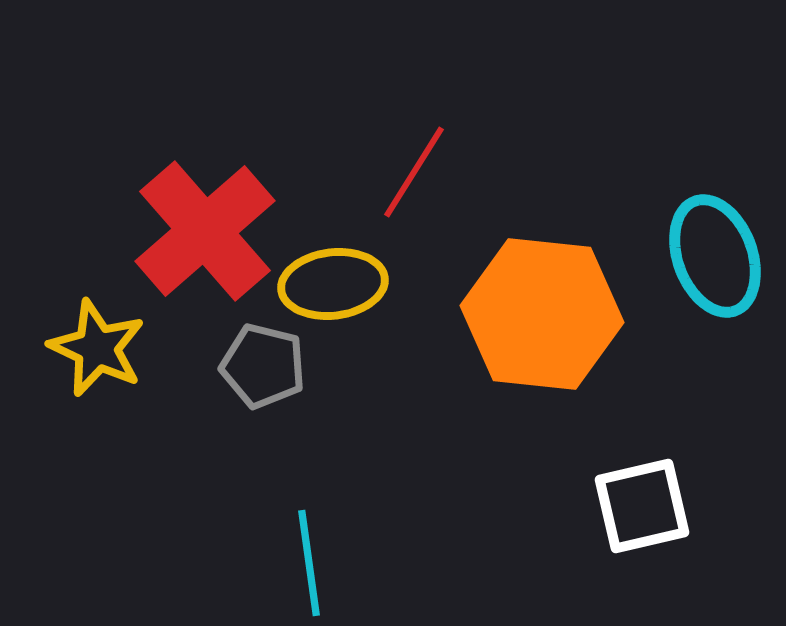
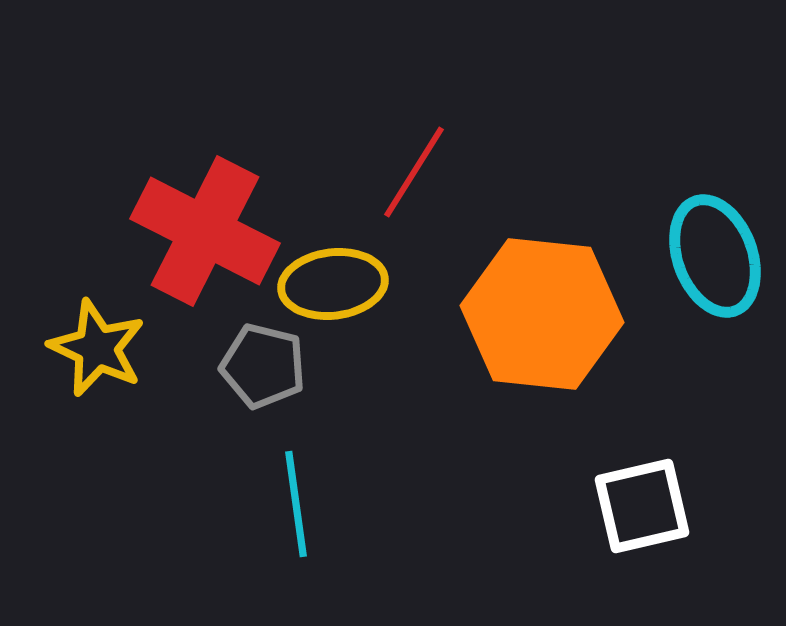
red cross: rotated 22 degrees counterclockwise
cyan line: moved 13 px left, 59 px up
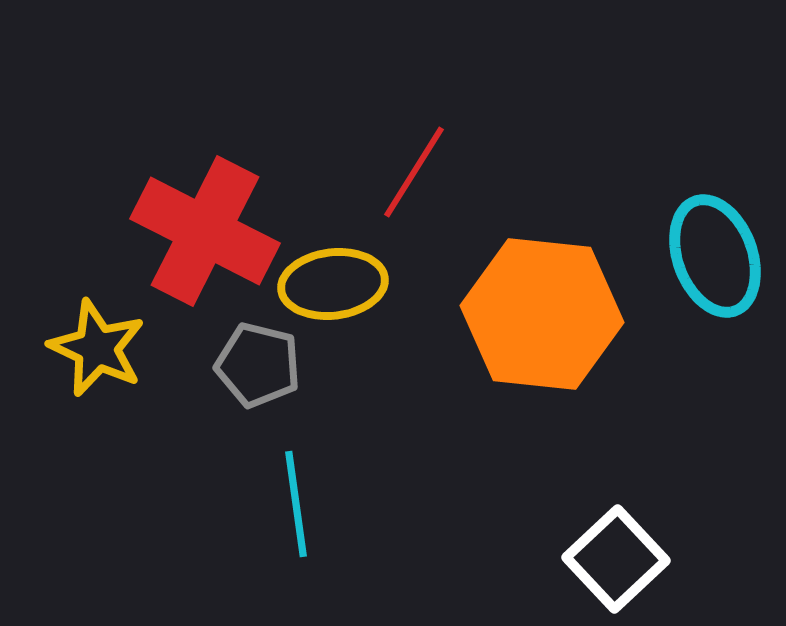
gray pentagon: moved 5 px left, 1 px up
white square: moved 26 px left, 53 px down; rotated 30 degrees counterclockwise
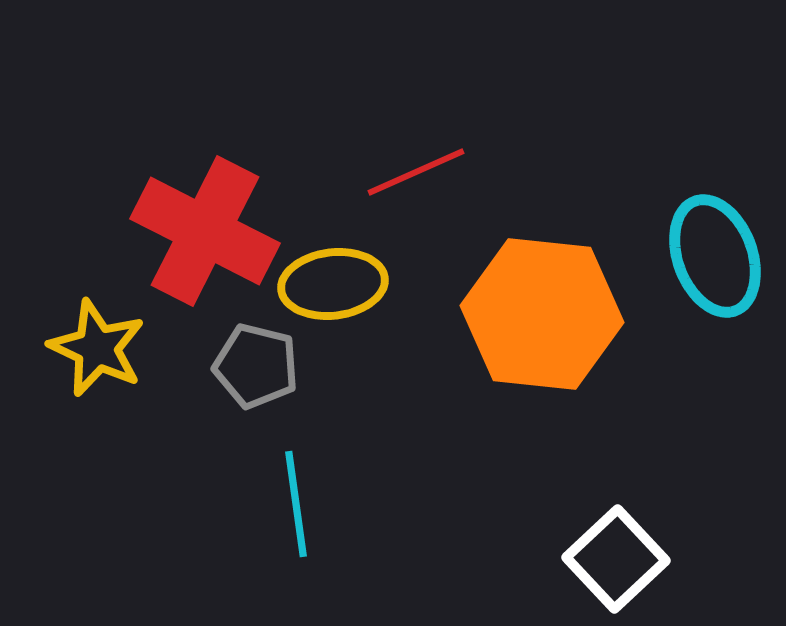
red line: moved 2 px right; rotated 34 degrees clockwise
gray pentagon: moved 2 px left, 1 px down
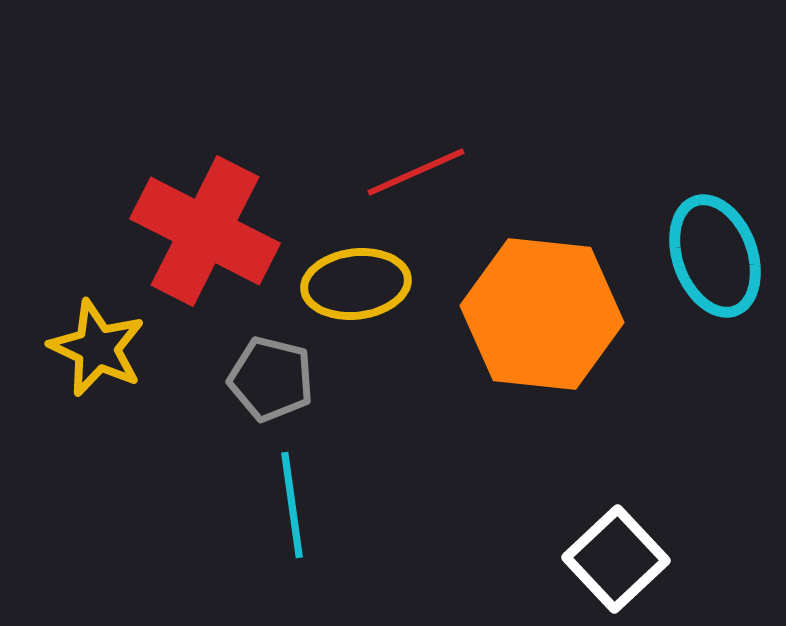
yellow ellipse: moved 23 px right
gray pentagon: moved 15 px right, 13 px down
cyan line: moved 4 px left, 1 px down
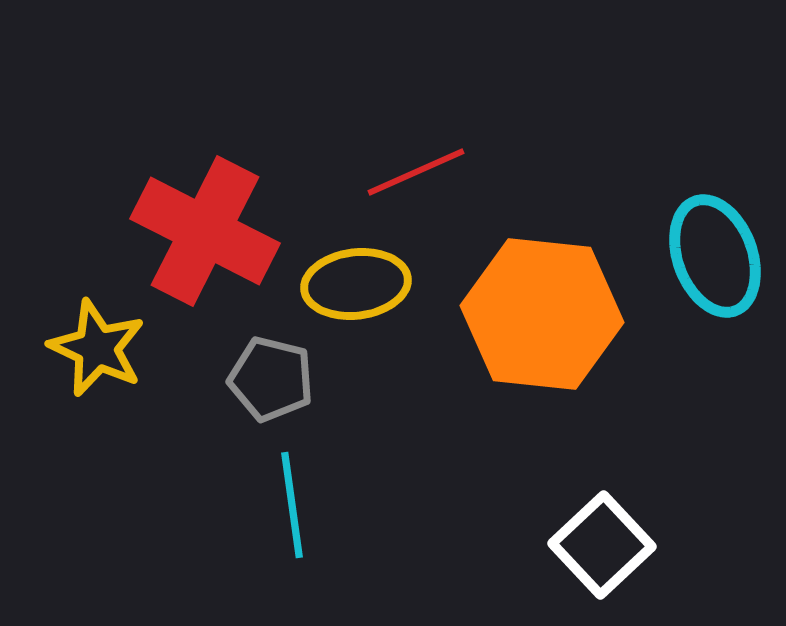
white square: moved 14 px left, 14 px up
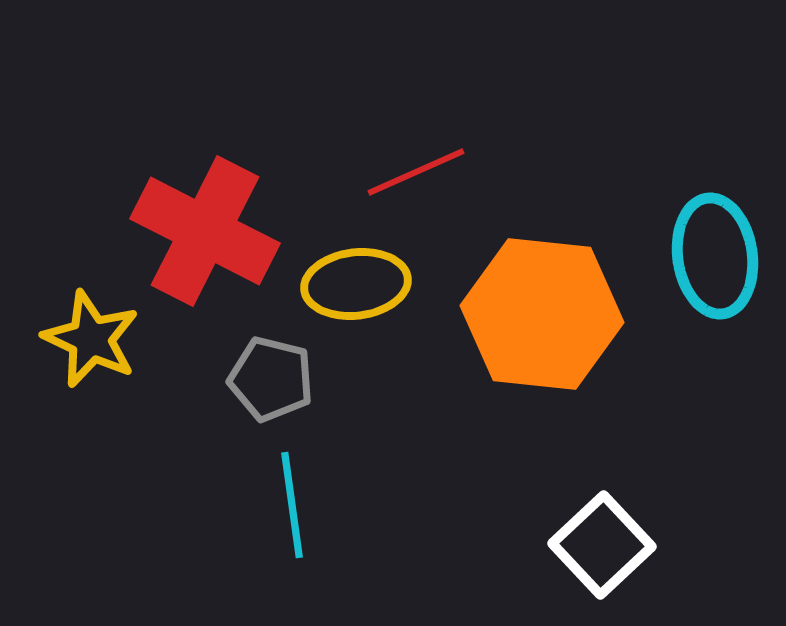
cyan ellipse: rotated 12 degrees clockwise
yellow star: moved 6 px left, 9 px up
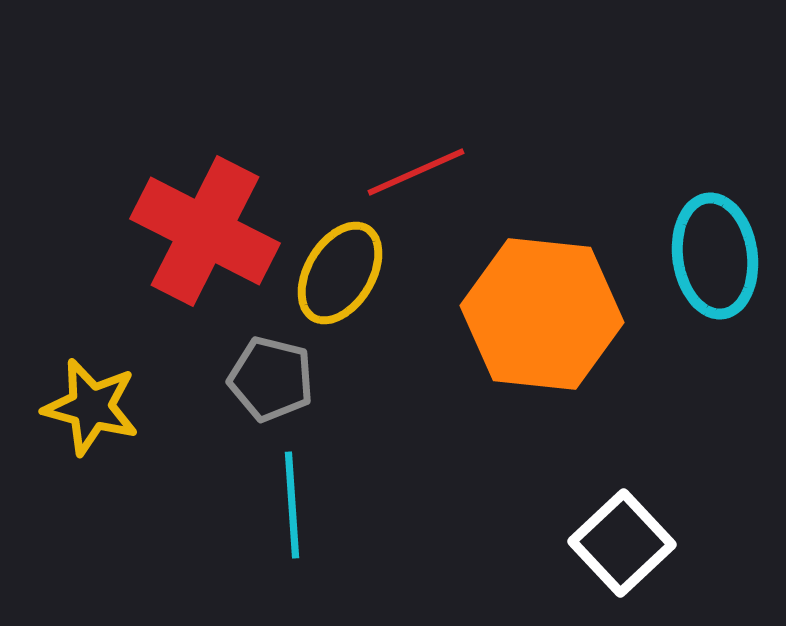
yellow ellipse: moved 16 px left, 11 px up; rotated 52 degrees counterclockwise
yellow star: moved 68 px down; rotated 10 degrees counterclockwise
cyan line: rotated 4 degrees clockwise
white square: moved 20 px right, 2 px up
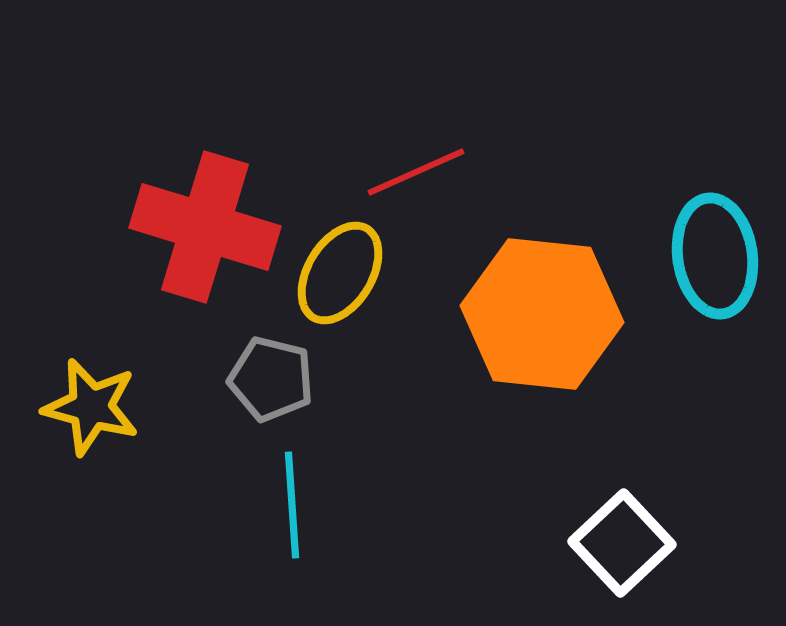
red cross: moved 4 px up; rotated 10 degrees counterclockwise
